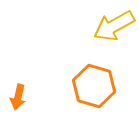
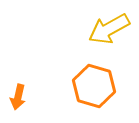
yellow arrow: moved 5 px left, 3 px down
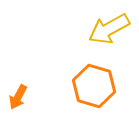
orange arrow: rotated 15 degrees clockwise
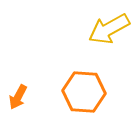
orange hexagon: moved 10 px left, 6 px down; rotated 12 degrees counterclockwise
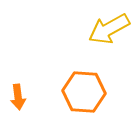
orange arrow: rotated 35 degrees counterclockwise
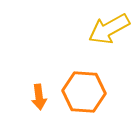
orange arrow: moved 21 px right
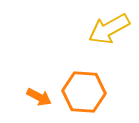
orange arrow: rotated 55 degrees counterclockwise
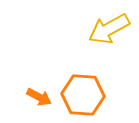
orange hexagon: moved 1 px left, 3 px down
